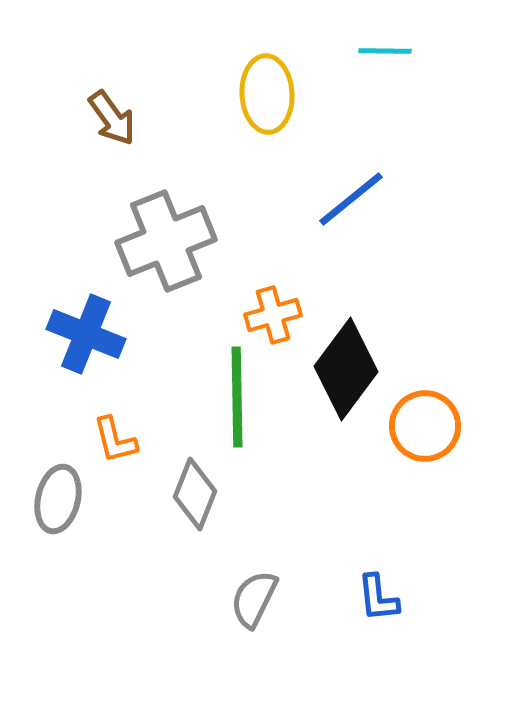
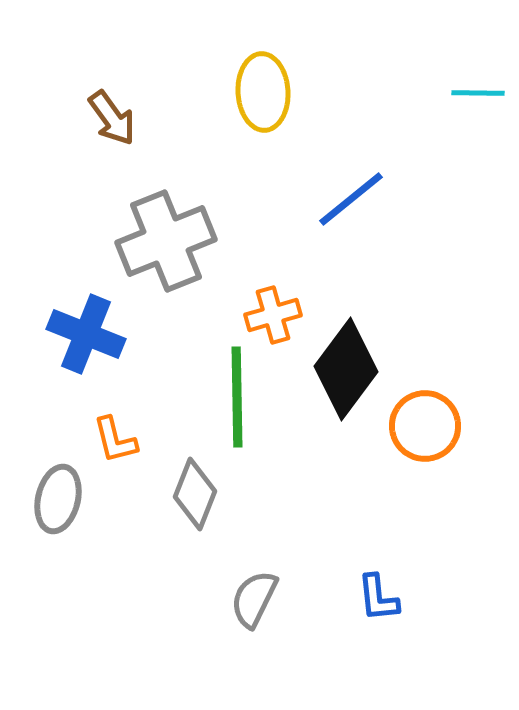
cyan line: moved 93 px right, 42 px down
yellow ellipse: moved 4 px left, 2 px up
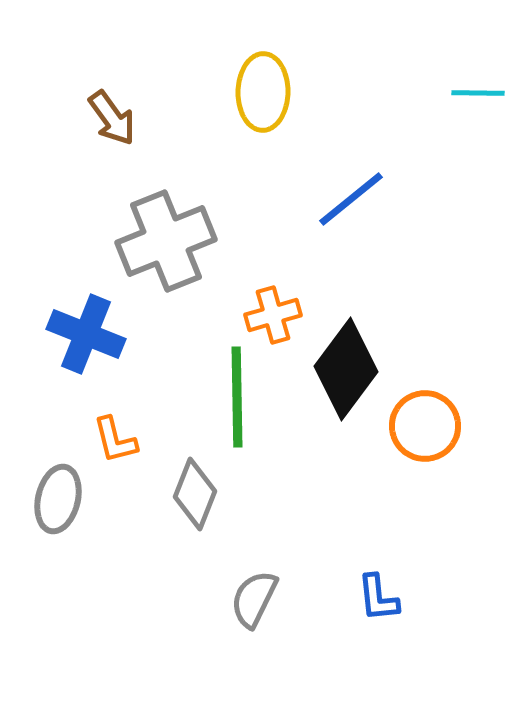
yellow ellipse: rotated 4 degrees clockwise
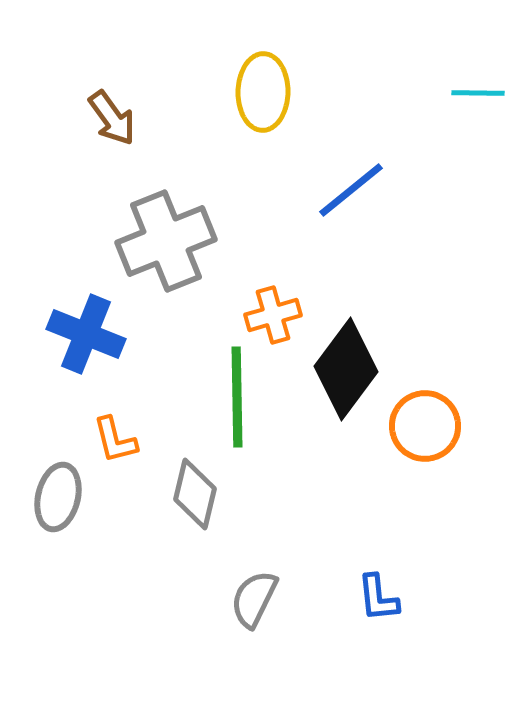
blue line: moved 9 px up
gray diamond: rotated 8 degrees counterclockwise
gray ellipse: moved 2 px up
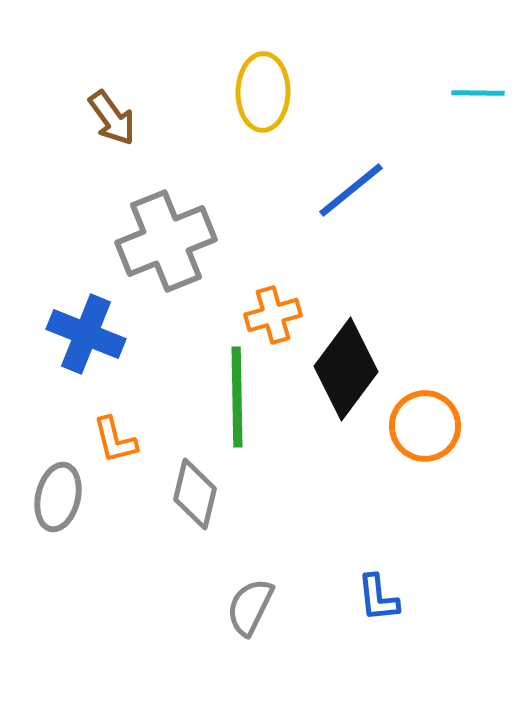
gray semicircle: moved 4 px left, 8 px down
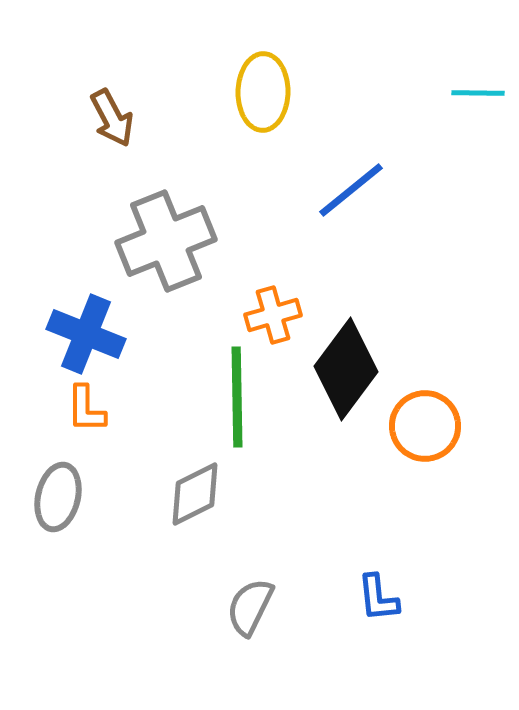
brown arrow: rotated 8 degrees clockwise
orange L-shape: moved 29 px left, 31 px up; rotated 14 degrees clockwise
gray diamond: rotated 50 degrees clockwise
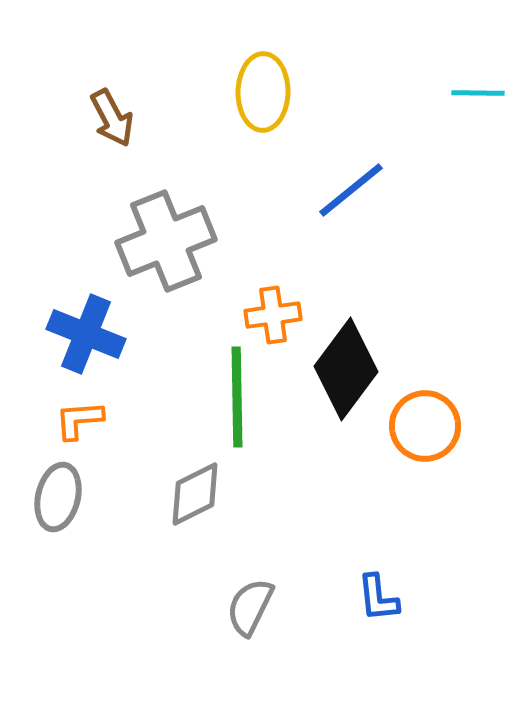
orange cross: rotated 8 degrees clockwise
orange L-shape: moved 7 px left, 11 px down; rotated 86 degrees clockwise
